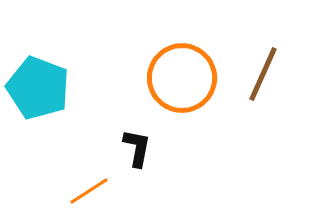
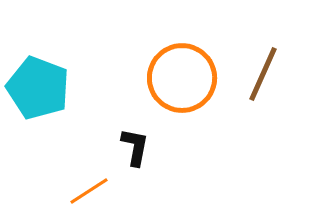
black L-shape: moved 2 px left, 1 px up
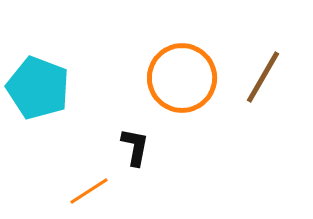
brown line: moved 3 px down; rotated 6 degrees clockwise
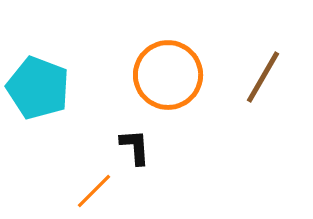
orange circle: moved 14 px left, 3 px up
black L-shape: rotated 15 degrees counterclockwise
orange line: moved 5 px right; rotated 12 degrees counterclockwise
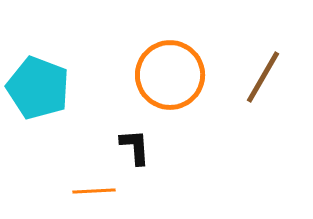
orange circle: moved 2 px right
orange line: rotated 42 degrees clockwise
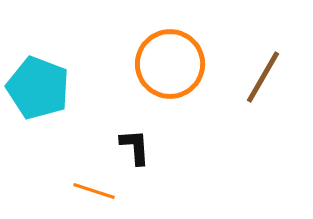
orange circle: moved 11 px up
orange line: rotated 21 degrees clockwise
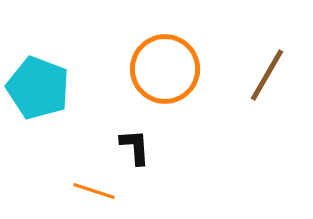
orange circle: moved 5 px left, 5 px down
brown line: moved 4 px right, 2 px up
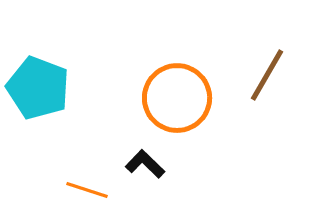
orange circle: moved 12 px right, 29 px down
black L-shape: moved 10 px right, 17 px down; rotated 42 degrees counterclockwise
orange line: moved 7 px left, 1 px up
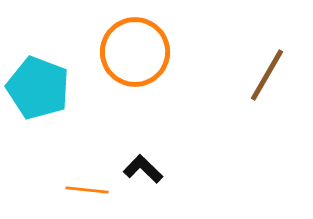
orange circle: moved 42 px left, 46 px up
black L-shape: moved 2 px left, 5 px down
orange line: rotated 12 degrees counterclockwise
